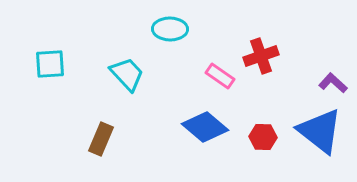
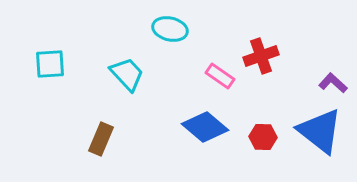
cyan ellipse: rotated 12 degrees clockwise
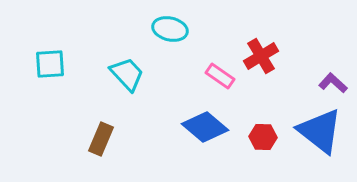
red cross: rotated 12 degrees counterclockwise
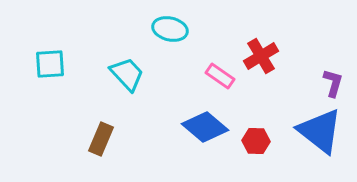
purple L-shape: rotated 64 degrees clockwise
red hexagon: moved 7 px left, 4 px down
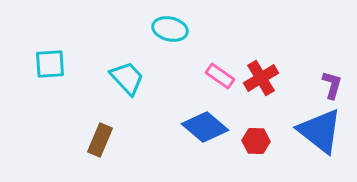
red cross: moved 22 px down
cyan trapezoid: moved 4 px down
purple L-shape: moved 1 px left, 2 px down
brown rectangle: moved 1 px left, 1 px down
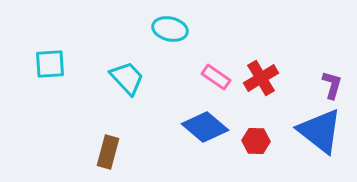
pink rectangle: moved 4 px left, 1 px down
brown rectangle: moved 8 px right, 12 px down; rotated 8 degrees counterclockwise
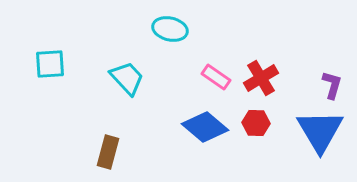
blue triangle: rotated 21 degrees clockwise
red hexagon: moved 18 px up
